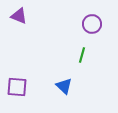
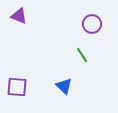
green line: rotated 49 degrees counterclockwise
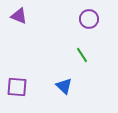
purple circle: moved 3 px left, 5 px up
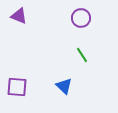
purple circle: moved 8 px left, 1 px up
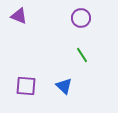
purple square: moved 9 px right, 1 px up
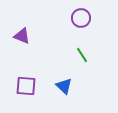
purple triangle: moved 3 px right, 20 px down
